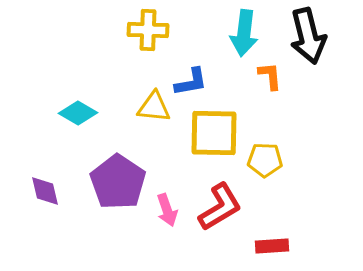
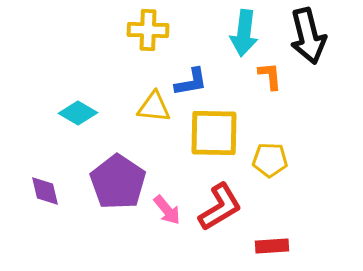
yellow pentagon: moved 5 px right
pink arrow: rotated 20 degrees counterclockwise
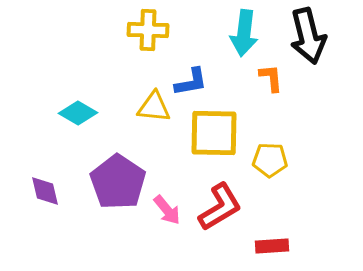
orange L-shape: moved 1 px right, 2 px down
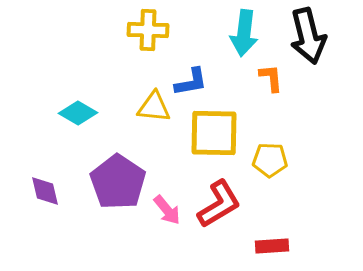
red L-shape: moved 1 px left, 3 px up
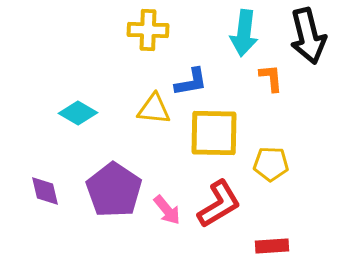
yellow triangle: moved 2 px down
yellow pentagon: moved 1 px right, 4 px down
purple pentagon: moved 4 px left, 8 px down
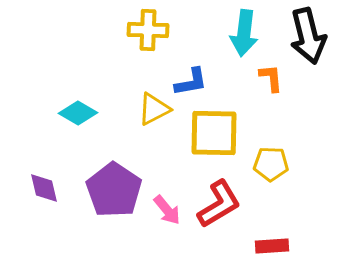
yellow triangle: rotated 33 degrees counterclockwise
purple diamond: moved 1 px left, 3 px up
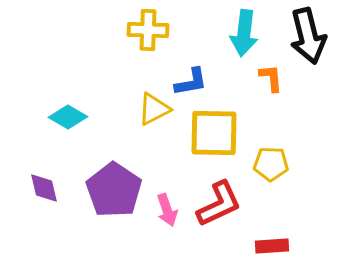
cyan diamond: moved 10 px left, 4 px down
red L-shape: rotated 6 degrees clockwise
pink arrow: rotated 20 degrees clockwise
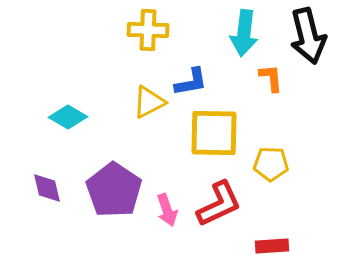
yellow triangle: moved 5 px left, 7 px up
purple diamond: moved 3 px right
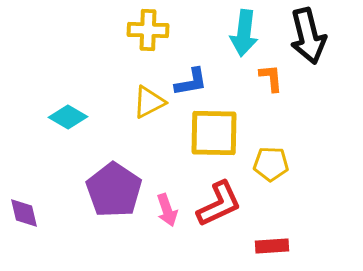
purple diamond: moved 23 px left, 25 px down
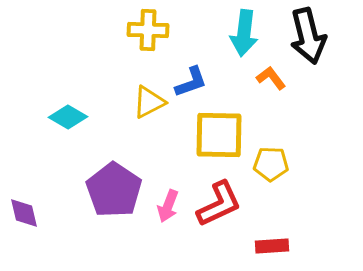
orange L-shape: rotated 32 degrees counterclockwise
blue L-shape: rotated 9 degrees counterclockwise
yellow square: moved 5 px right, 2 px down
pink arrow: moved 1 px right, 4 px up; rotated 40 degrees clockwise
